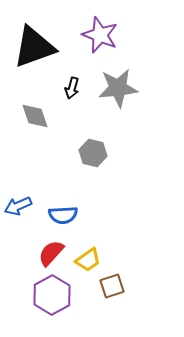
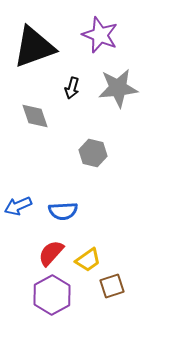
blue semicircle: moved 4 px up
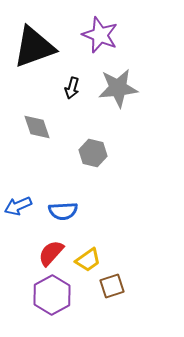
gray diamond: moved 2 px right, 11 px down
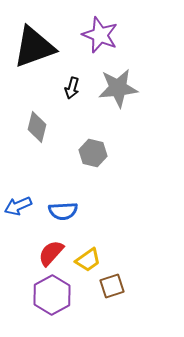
gray diamond: rotated 32 degrees clockwise
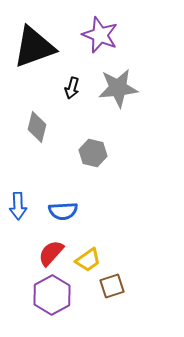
blue arrow: rotated 68 degrees counterclockwise
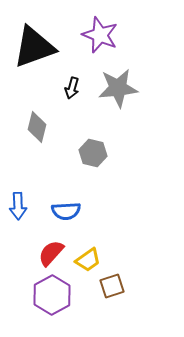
blue semicircle: moved 3 px right
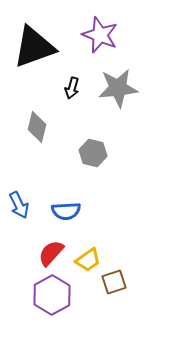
blue arrow: moved 1 px right, 1 px up; rotated 24 degrees counterclockwise
brown square: moved 2 px right, 4 px up
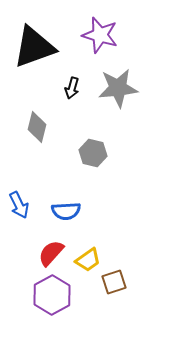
purple star: rotated 6 degrees counterclockwise
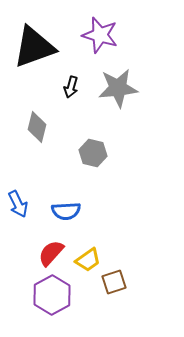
black arrow: moved 1 px left, 1 px up
blue arrow: moved 1 px left, 1 px up
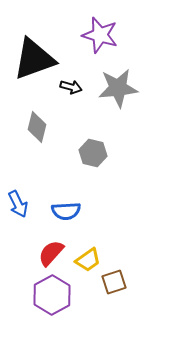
black triangle: moved 12 px down
black arrow: rotated 90 degrees counterclockwise
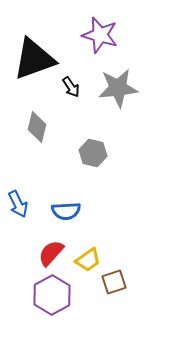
black arrow: rotated 40 degrees clockwise
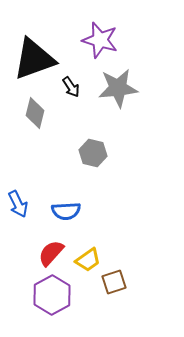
purple star: moved 5 px down
gray diamond: moved 2 px left, 14 px up
